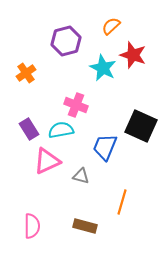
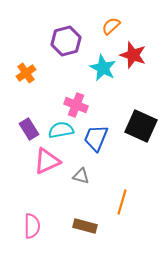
blue trapezoid: moved 9 px left, 9 px up
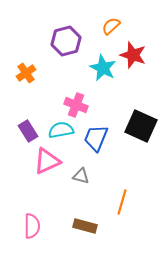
purple rectangle: moved 1 px left, 2 px down
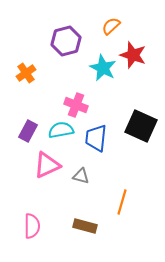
purple rectangle: rotated 60 degrees clockwise
blue trapezoid: rotated 16 degrees counterclockwise
pink triangle: moved 4 px down
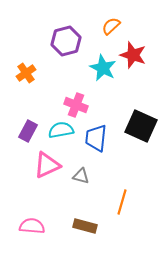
pink semicircle: rotated 85 degrees counterclockwise
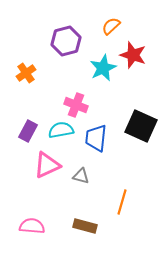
cyan star: rotated 20 degrees clockwise
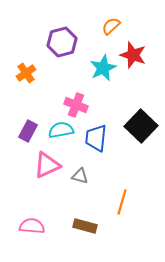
purple hexagon: moved 4 px left, 1 px down
black square: rotated 20 degrees clockwise
gray triangle: moved 1 px left
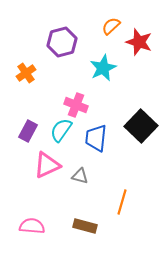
red star: moved 6 px right, 13 px up
cyan semicircle: rotated 45 degrees counterclockwise
